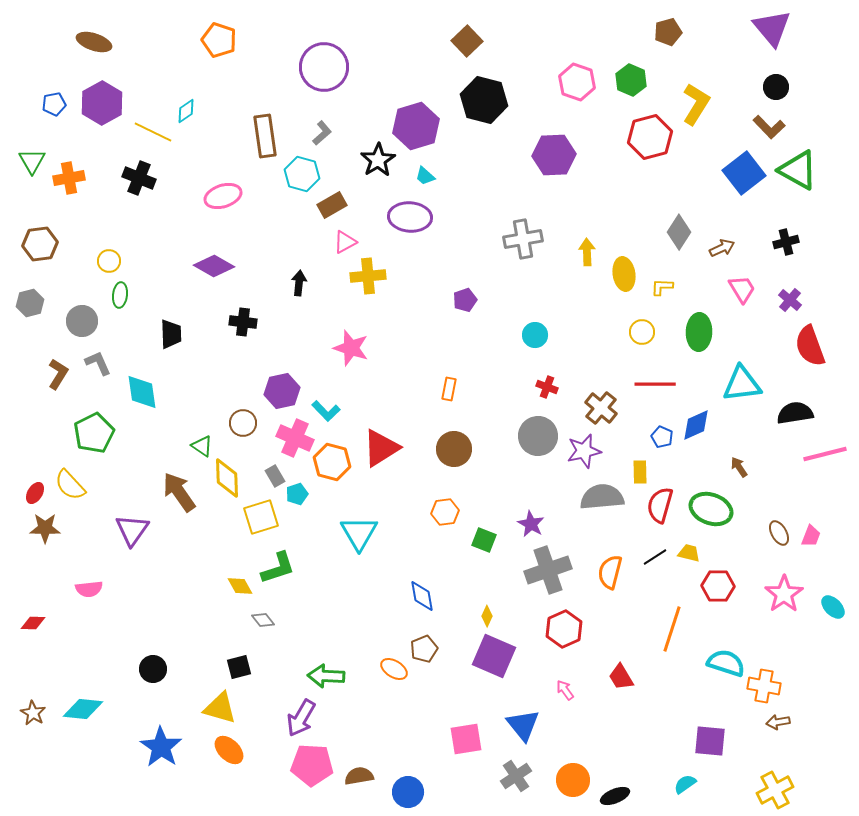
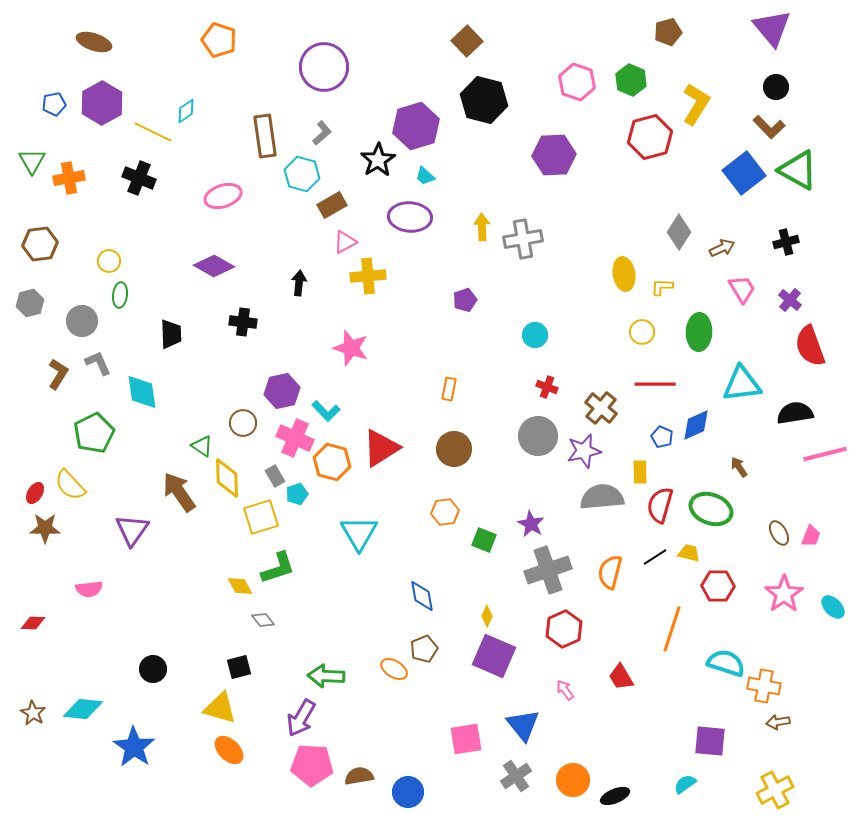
yellow arrow at (587, 252): moved 105 px left, 25 px up
blue star at (161, 747): moved 27 px left
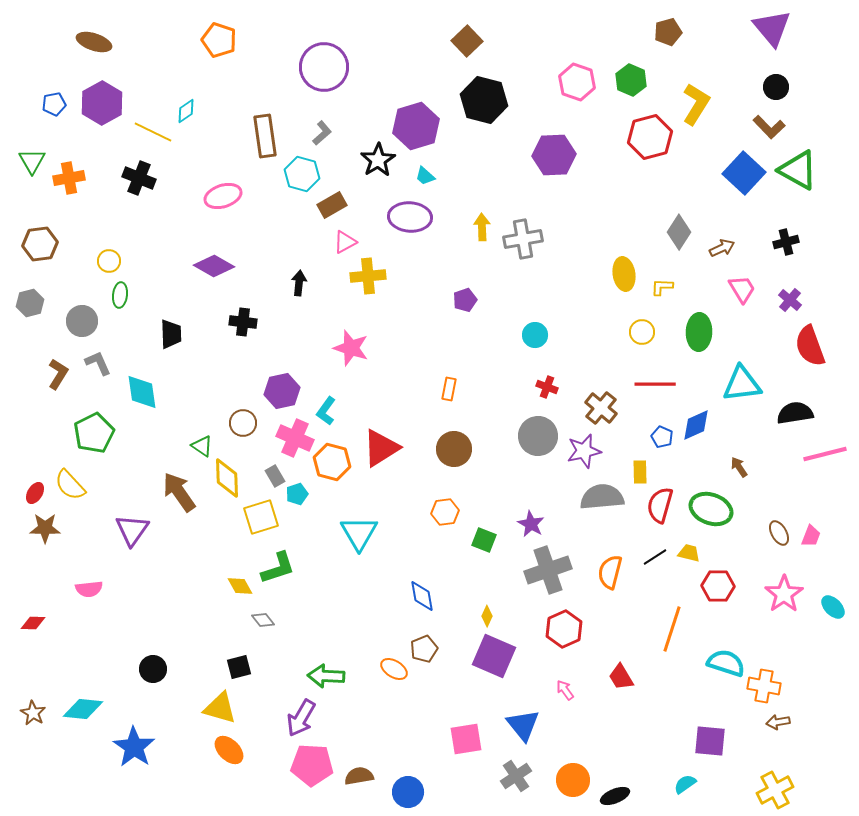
blue square at (744, 173): rotated 9 degrees counterclockwise
cyan L-shape at (326, 411): rotated 80 degrees clockwise
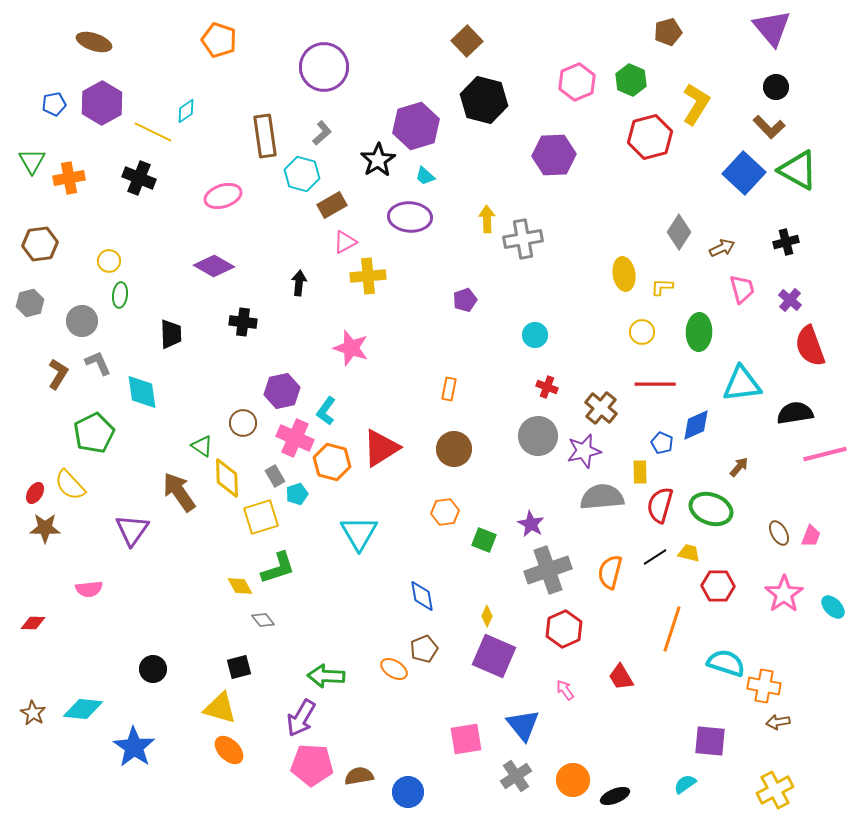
pink hexagon at (577, 82): rotated 18 degrees clockwise
yellow arrow at (482, 227): moved 5 px right, 8 px up
pink trapezoid at (742, 289): rotated 16 degrees clockwise
blue pentagon at (662, 437): moved 6 px down
brown arrow at (739, 467): rotated 75 degrees clockwise
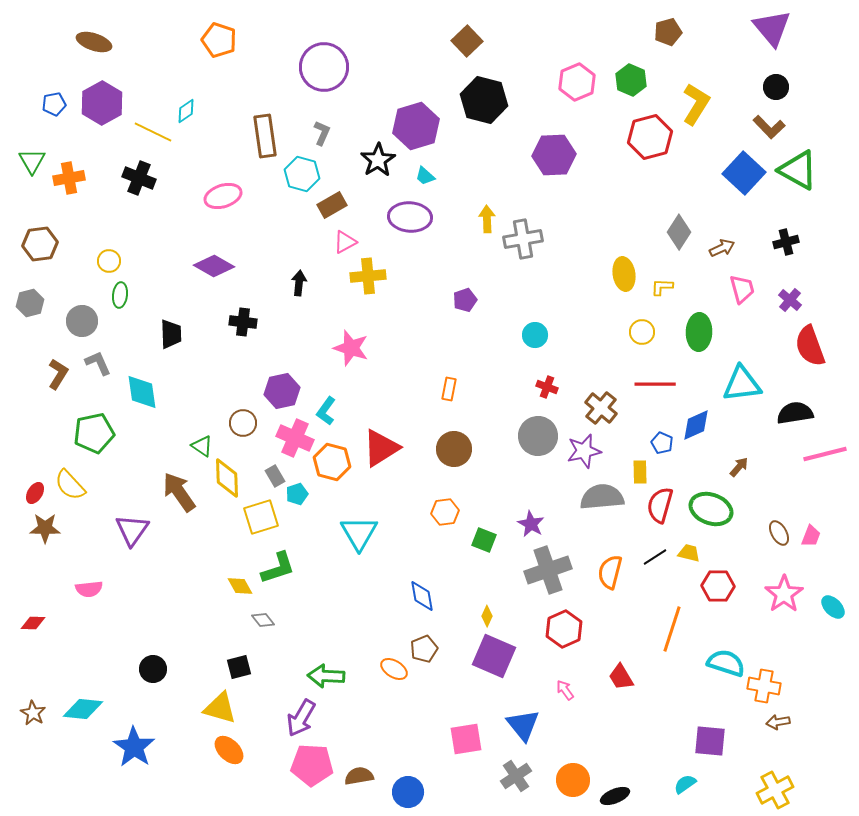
gray L-shape at (322, 133): rotated 25 degrees counterclockwise
green pentagon at (94, 433): rotated 15 degrees clockwise
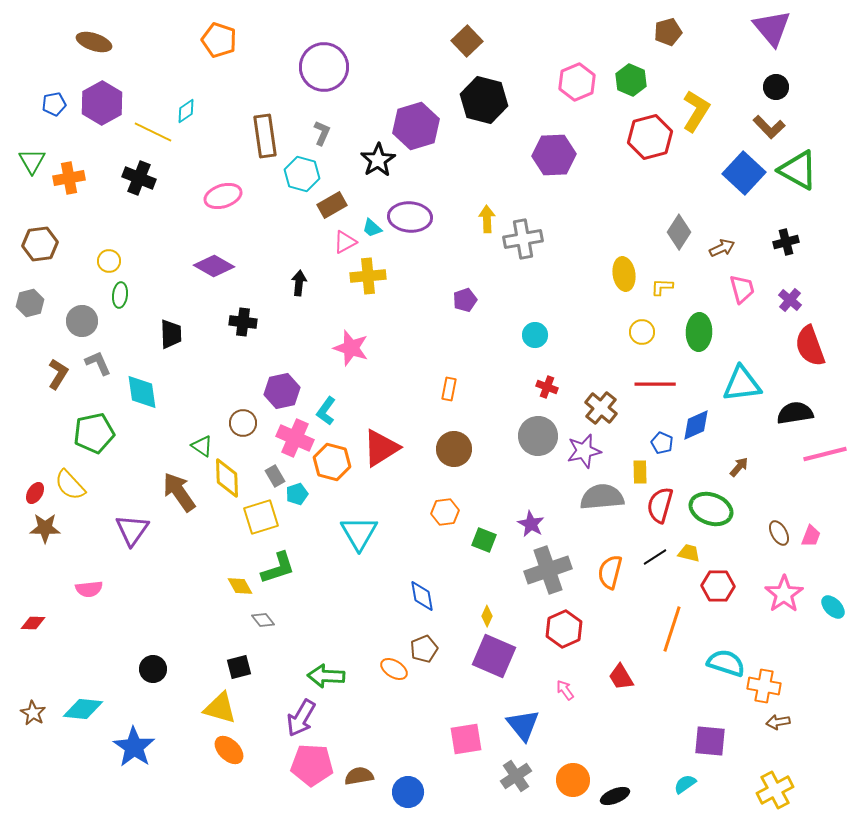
yellow L-shape at (696, 104): moved 7 px down
cyan trapezoid at (425, 176): moved 53 px left, 52 px down
